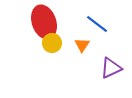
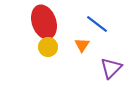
yellow circle: moved 4 px left, 4 px down
purple triangle: rotated 20 degrees counterclockwise
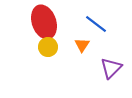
blue line: moved 1 px left
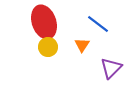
blue line: moved 2 px right
